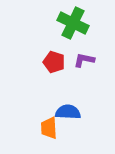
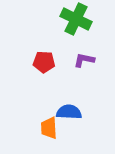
green cross: moved 3 px right, 4 px up
red pentagon: moved 10 px left; rotated 15 degrees counterclockwise
blue semicircle: moved 1 px right
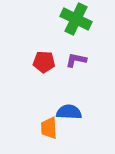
purple L-shape: moved 8 px left
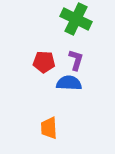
purple L-shape: rotated 95 degrees clockwise
blue semicircle: moved 29 px up
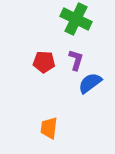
blue semicircle: moved 21 px right; rotated 40 degrees counterclockwise
orange trapezoid: rotated 10 degrees clockwise
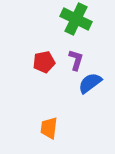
red pentagon: rotated 15 degrees counterclockwise
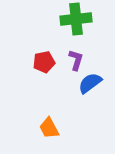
green cross: rotated 32 degrees counterclockwise
orange trapezoid: rotated 35 degrees counterclockwise
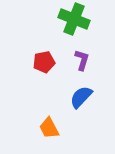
green cross: moved 2 px left; rotated 28 degrees clockwise
purple L-shape: moved 6 px right
blue semicircle: moved 9 px left, 14 px down; rotated 10 degrees counterclockwise
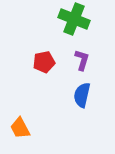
blue semicircle: moved 1 px right, 2 px up; rotated 30 degrees counterclockwise
orange trapezoid: moved 29 px left
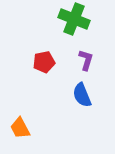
purple L-shape: moved 4 px right
blue semicircle: rotated 35 degrees counterclockwise
